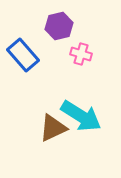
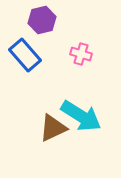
purple hexagon: moved 17 px left, 6 px up
blue rectangle: moved 2 px right
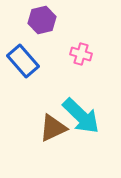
blue rectangle: moved 2 px left, 6 px down
cyan arrow: rotated 12 degrees clockwise
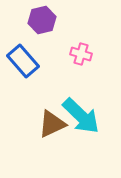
brown triangle: moved 1 px left, 4 px up
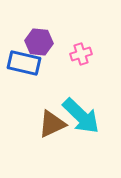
purple hexagon: moved 3 px left, 22 px down; rotated 20 degrees clockwise
pink cross: rotated 35 degrees counterclockwise
blue rectangle: moved 1 px right, 2 px down; rotated 36 degrees counterclockwise
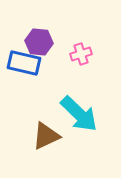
cyan arrow: moved 2 px left, 2 px up
brown triangle: moved 6 px left, 12 px down
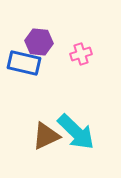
cyan arrow: moved 3 px left, 18 px down
